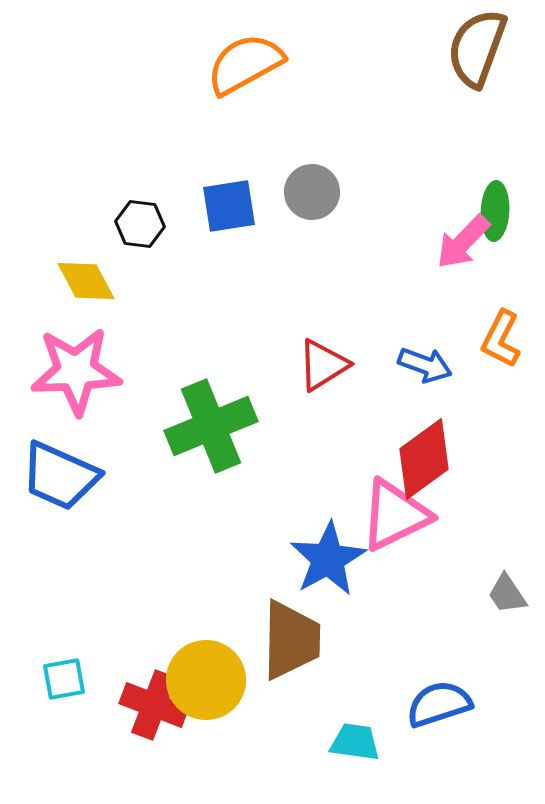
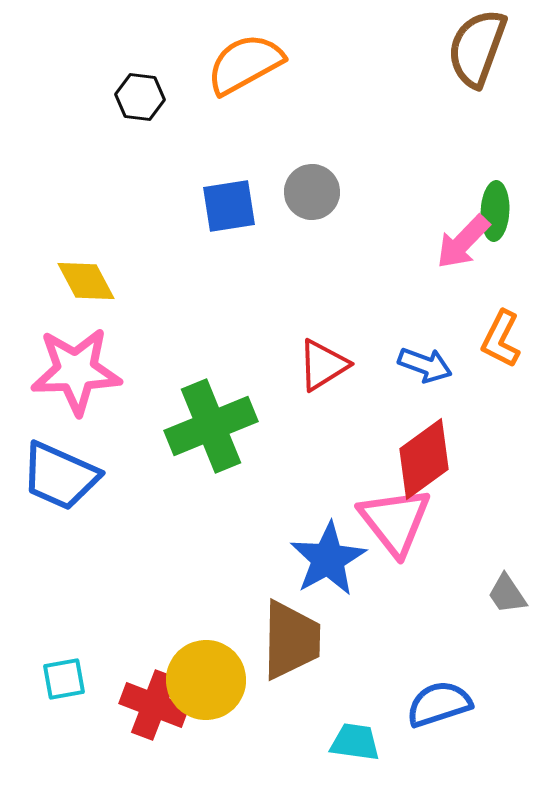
black hexagon: moved 127 px up
pink triangle: moved 6 px down; rotated 42 degrees counterclockwise
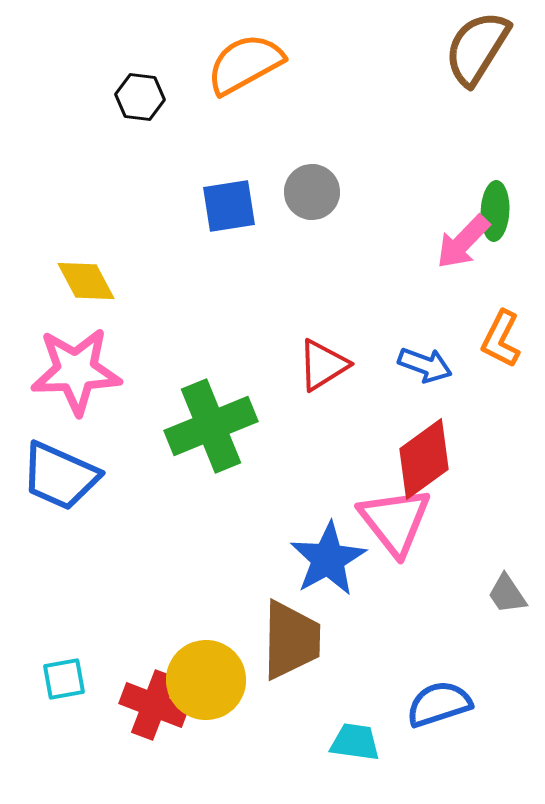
brown semicircle: rotated 12 degrees clockwise
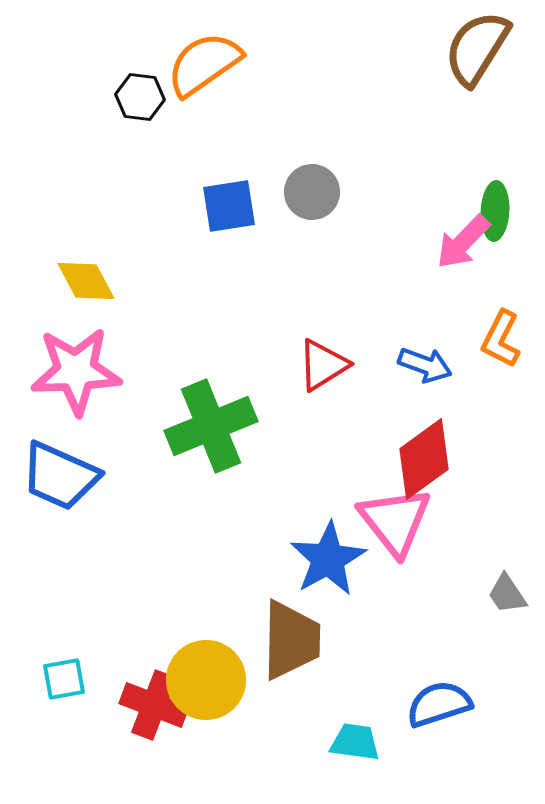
orange semicircle: moved 41 px left; rotated 6 degrees counterclockwise
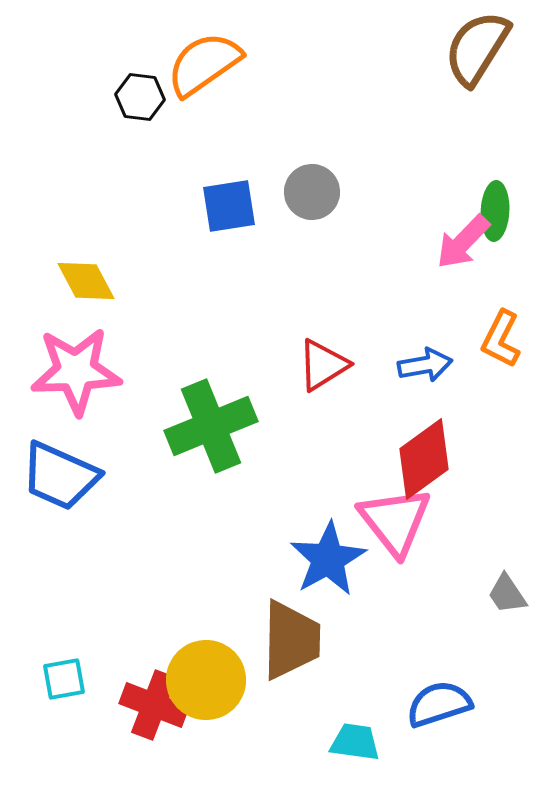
blue arrow: rotated 30 degrees counterclockwise
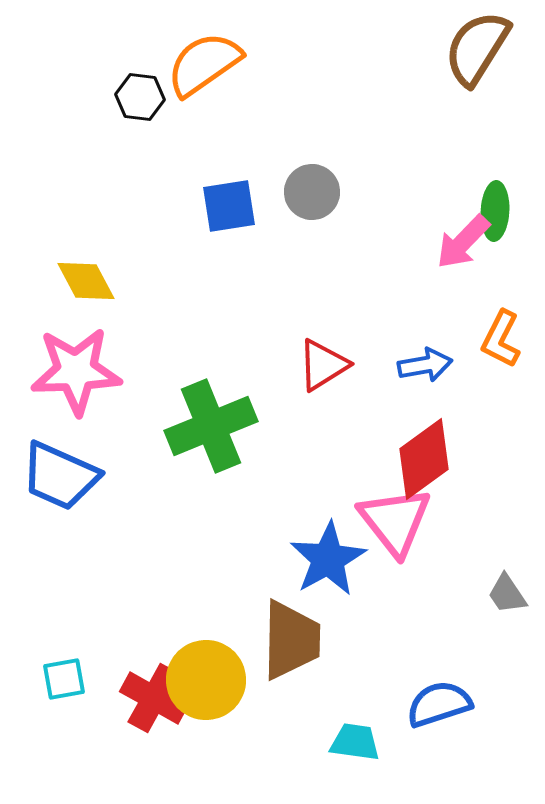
red cross: moved 7 px up; rotated 8 degrees clockwise
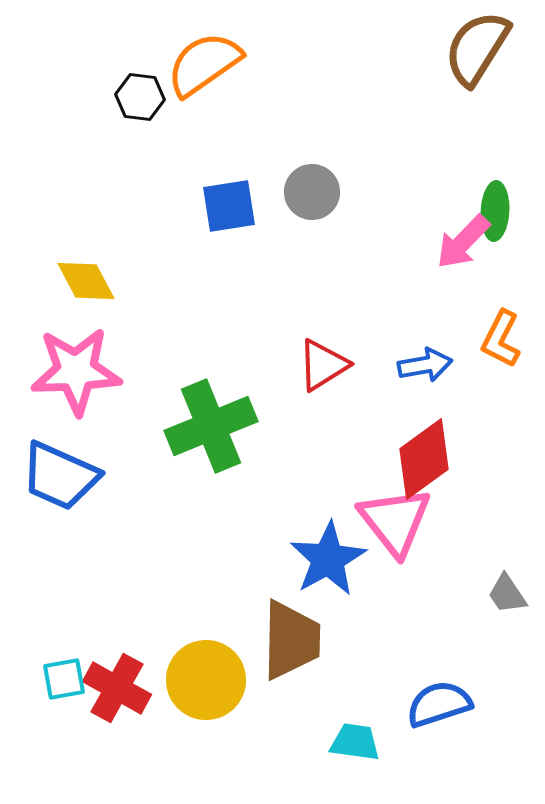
red cross: moved 37 px left, 10 px up
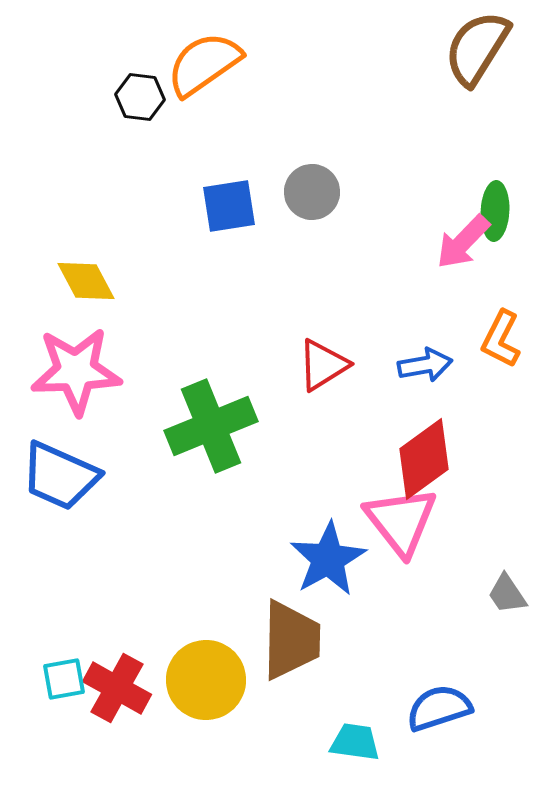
pink triangle: moved 6 px right
blue semicircle: moved 4 px down
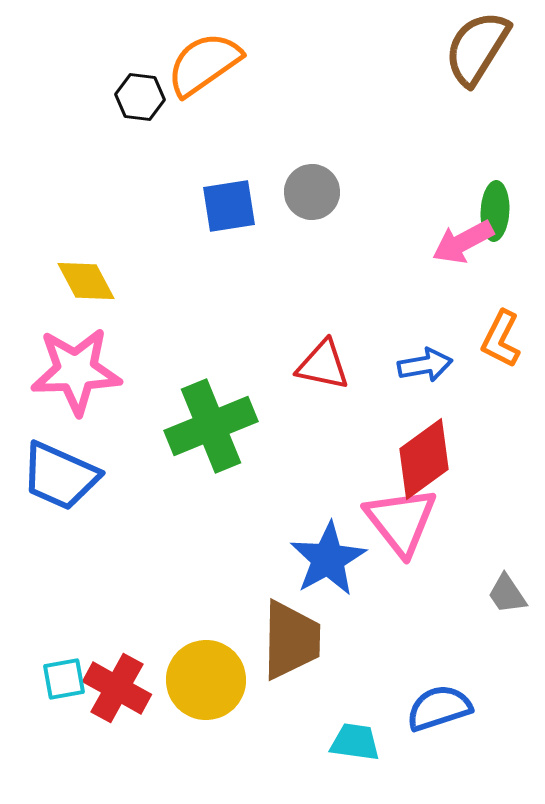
pink arrow: rotated 18 degrees clockwise
red triangle: rotated 44 degrees clockwise
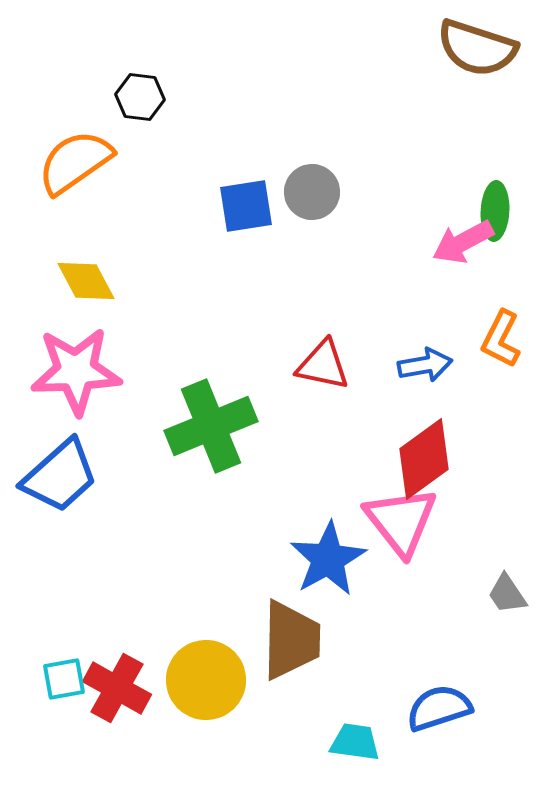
brown semicircle: rotated 104 degrees counterclockwise
orange semicircle: moved 129 px left, 98 px down
blue square: moved 17 px right
blue trapezoid: rotated 66 degrees counterclockwise
